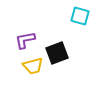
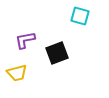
yellow trapezoid: moved 16 px left, 7 px down
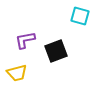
black square: moved 1 px left, 2 px up
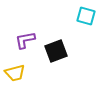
cyan square: moved 6 px right
yellow trapezoid: moved 2 px left
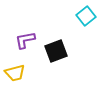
cyan square: rotated 36 degrees clockwise
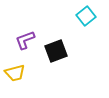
purple L-shape: rotated 10 degrees counterclockwise
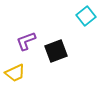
purple L-shape: moved 1 px right, 1 px down
yellow trapezoid: rotated 10 degrees counterclockwise
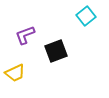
purple L-shape: moved 1 px left, 6 px up
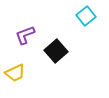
black square: rotated 20 degrees counterclockwise
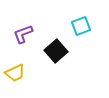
cyan square: moved 5 px left, 10 px down; rotated 18 degrees clockwise
purple L-shape: moved 2 px left, 1 px up
